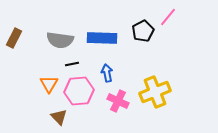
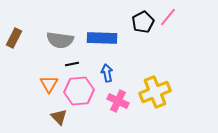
black pentagon: moved 9 px up
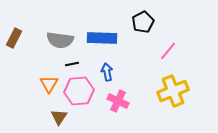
pink line: moved 34 px down
blue arrow: moved 1 px up
yellow cross: moved 18 px right, 1 px up
brown triangle: rotated 18 degrees clockwise
